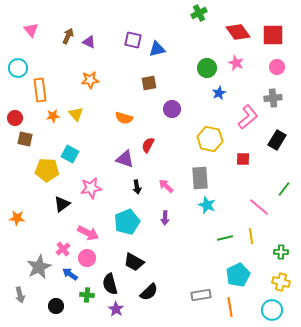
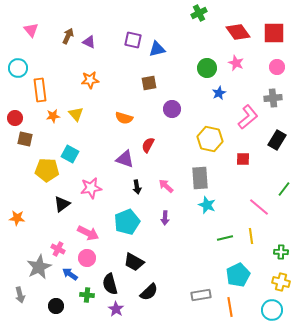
red square at (273, 35): moved 1 px right, 2 px up
pink cross at (63, 249): moved 5 px left; rotated 24 degrees counterclockwise
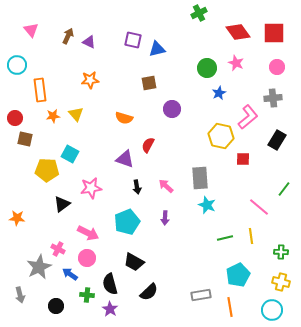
cyan circle at (18, 68): moved 1 px left, 3 px up
yellow hexagon at (210, 139): moved 11 px right, 3 px up
purple star at (116, 309): moved 6 px left
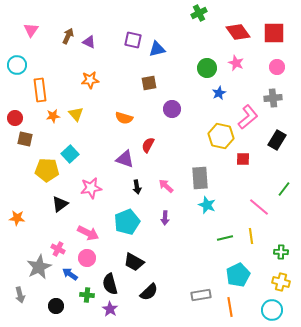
pink triangle at (31, 30): rotated 14 degrees clockwise
cyan square at (70, 154): rotated 18 degrees clockwise
black triangle at (62, 204): moved 2 px left
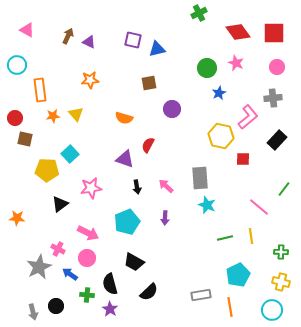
pink triangle at (31, 30): moved 4 px left; rotated 35 degrees counterclockwise
black rectangle at (277, 140): rotated 12 degrees clockwise
gray arrow at (20, 295): moved 13 px right, 17 px down
